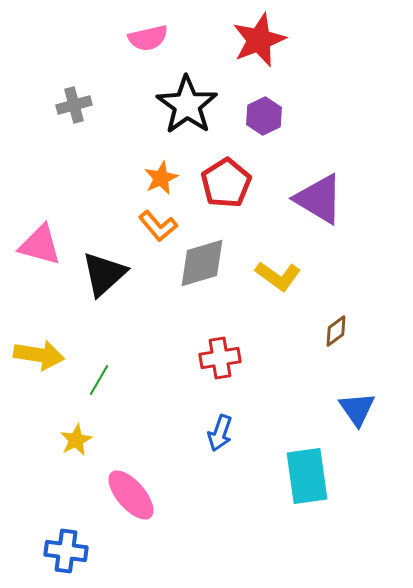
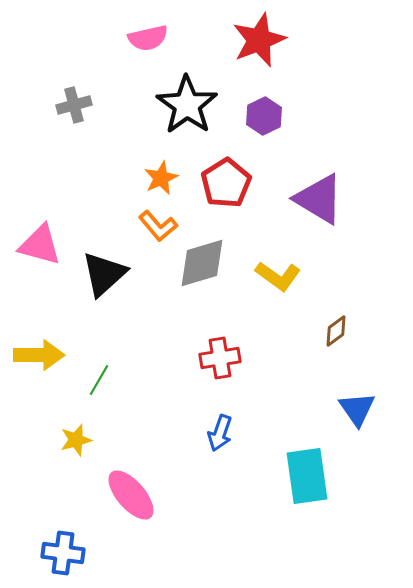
yellow arrow: rotated 9 degrees counterclockwise
yellow star: rotated 12 degrees clockwise
blue cross: moved 3 px left, 2 px down
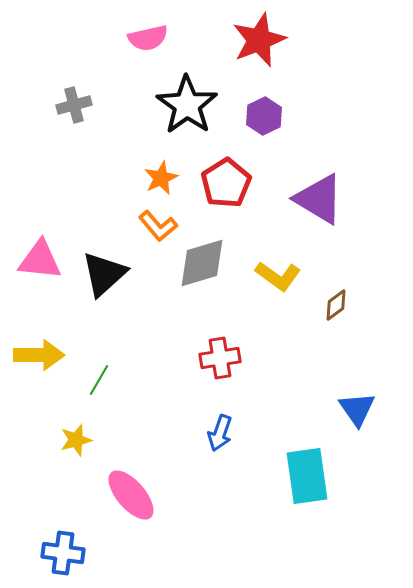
pink triangle: moved 15 px down; rotated 9 degrees counterclockwise
brown diamond: moved 26 px up
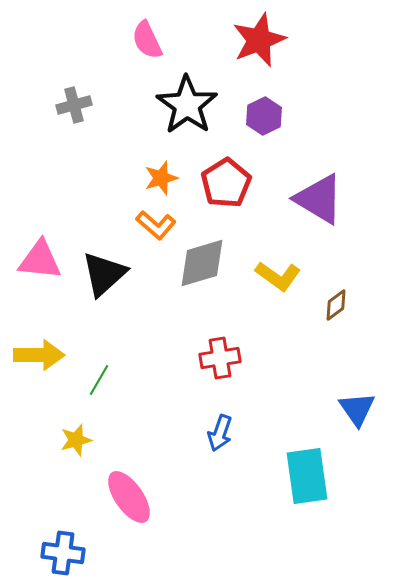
pink semicircle: moved 1 px left, 2 px down; rotated 78 degrees clockwise
orange star: rotated 8 degrees clockwise
orange L-shape: moved 2 px left, 1 px up; rotated 9 degrees counterclockwise
pink ellipse: moved 2 px left, 2 px down; rotated 6 degrees clockwise
